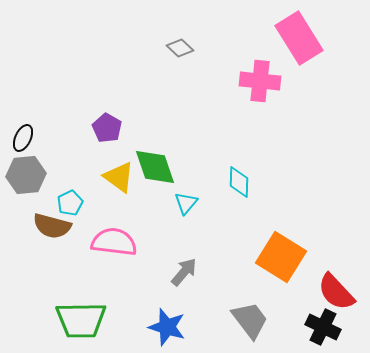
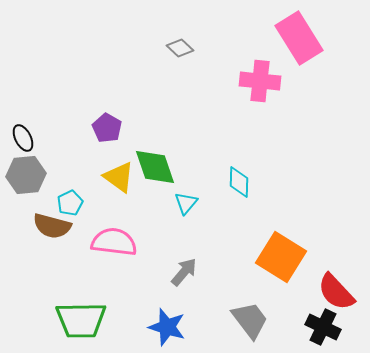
black ellipse: rotated 52 degrees counterclockwise
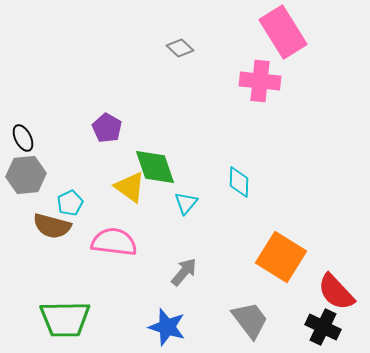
pink rectangle: moved 16 px left, 6 px up
yellow triangle: moved 11 px right, 10 px down
green trapezoid: moved 16 px left, 1 px up
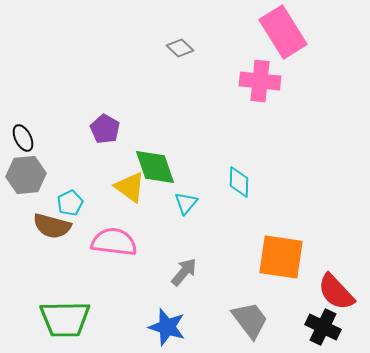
purple pentagon: moved 2 px left, 1 px down
orange square: rotated 24 degrees counterclockwise
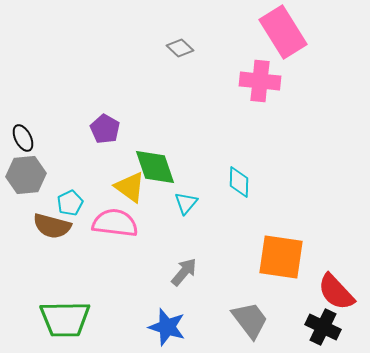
pink semicircle: moved 1 px right, 19 px up
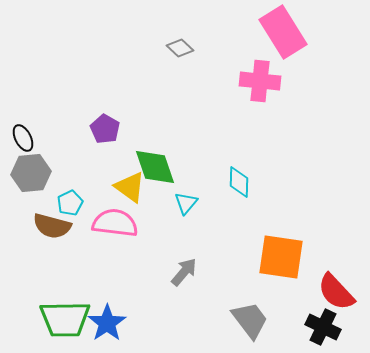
gray hexagon: moved 5 px right, 2 px up
blue star: moved 60 px left, 4 px up; rotated 21 degrees clockwise
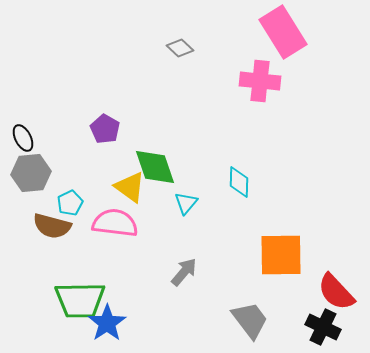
orange square: moved 2 px up; rotated 9 degrees counterclockwise
green trapezoid: moved 15 px right, 19 px up
